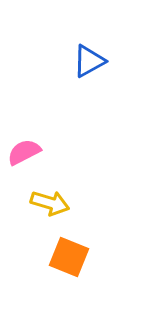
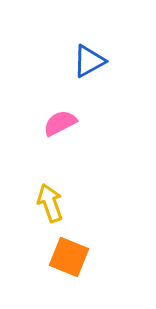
pink semicircle: moved 36 px right, 29 px up
yellow arrow: rotated 126 degrees counterclockwise
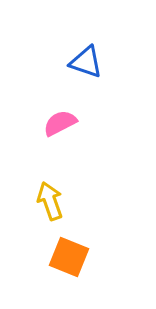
blue triangle: moved 3 px left, 1 px down; rotated 48 degrees clockwise
yellow arrow: moved 2 px up
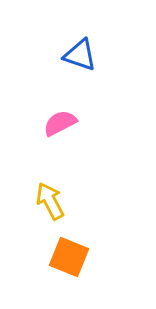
blue triangle: moved 6 px left, 7 px up
yellow arrow: rotated 9 degrees counterclockwise
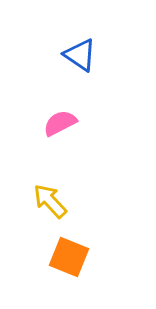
blue triangle: rotated 15 degrees clockwise
yellow arrow: rotated 15 degrees counterclockwise
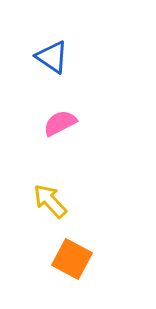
blue triangle: moved 28 px left, 2 px down
orange square: moved 3 px right, 2 px down; rotated 6 degrees clockwise
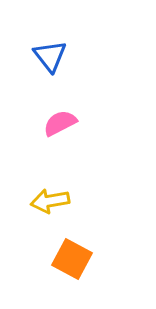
blue triangle: moved 2 px left, 1 px up; rotated 18 degrees clockwise
yellow arrow: rotated 57 degrees counterclockwise
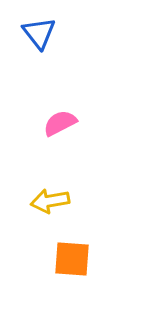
blue triangle: moved 11 px left, 23 px up
orange square: rotated 24 degrees counterclockwise
